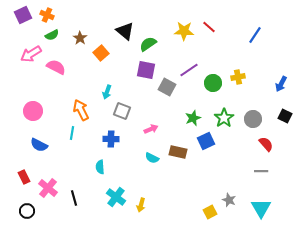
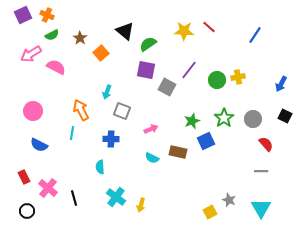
purple line at (189, 70): rotated 18 degrees counterclockwise
green circle at (213, 83): moved 4 px right, 3 px up
green star at (193, 118): moved 1 px left, 3 px down
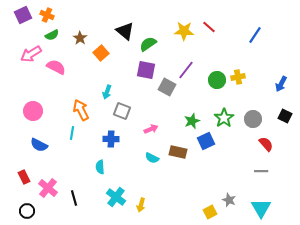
purple line at (189, 70): moved 3 px left
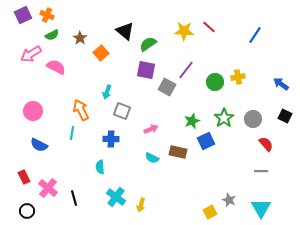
green circle at (217, 80): moved 2 px left, 2 px down
blue arrow at (281, 84): rotated 98 degrees clockwise
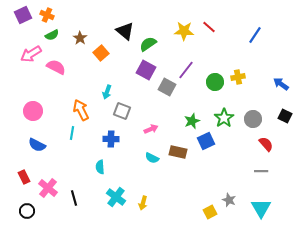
purple square at (146, 70): rotated 18 degrees clockwise
blue semicircle at (39, 145): moved 2 px left
yellow arrow at (141, 205): moved 2 px right, 2 px up
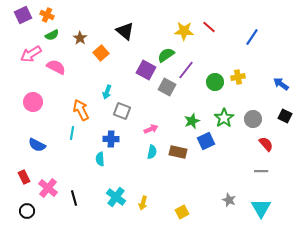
blue line at (255, 35): moved 3 px left, 2 px down
green semicircle at (148, 44): moved 18 px right, 11 px down
pink circle at (33, 111): moved 9 px up
cyan semicircle at (152, 158): moved 6 px up; rotated 104 degrees counterclockwise
cyan semicircle at (100, 167): moved 8 px up
yellow square at (210, 212): moved 28 px left
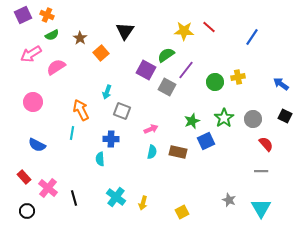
black triangle at (125, 31): rotated 24 degrees clockwise
pink semicircle at (56, 67): rotated 60 degrees counterclockwise
red rectangle at (24, 177): rotated 16 degrees counterclockwise
